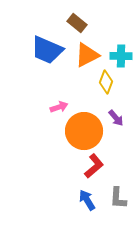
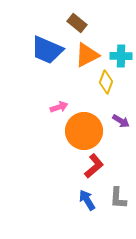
purple arrow: moved 5 px right, 3 px down; rotated 18 degrees counterclockwise
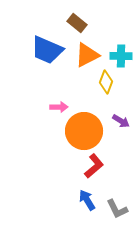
pink arrow: rotated 18 degrees clockwise
gray L-shape: moved 1 px left, 11 px down; rotated 30 degrees counterclockwise
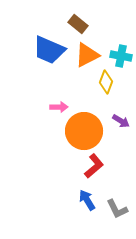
brown rectangle: moved 1 px right, 1 px down
blue trapezoid: moved 2 px right
cyan cross: rotated 10 degrees clockwise
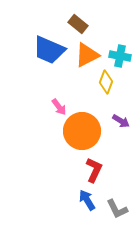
cyan cross: moved 1 px left
pink arrow: rotated 54 degrees clockwise
orange circle: moved 2 px left
red L-shape: moved 4 px down; rotated 25 degrees counterclockwise
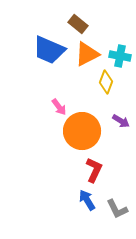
orange triangle: moved 1 px up
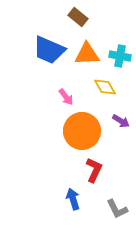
brown rectangle: moved 7 px up
orange triangle: rotated 24 degrees clockwise
yellow diamond: moved 1 px left, 5 px down; rotated 50 degrees counterclockwise
pink arrow: moved 7 px right, 10 px up
blue arrow: moved 14 px left, 1 px up; rotated 15 degrees clockwise
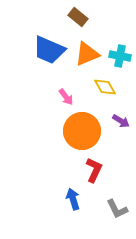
orange triangle: rotated 20 degrees counterclockwise
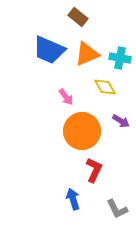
cyan cross: moved 2 px down
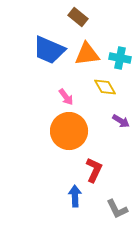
orange triangle: rotated 16 degrees clockwise
orange circle: moved 13 px left
blue arrow: moved 2 px right, 3 px up; rotated 15 degrees clockwise
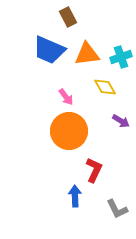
brown rectangle: moved 10 px left; rotated 24 degrees clockwise
cyan cross: moved 1 px right, 1 px up; rotated 30 degrees counterclockwise
